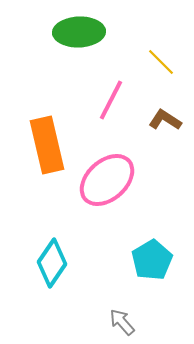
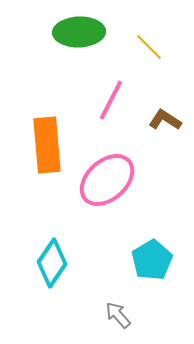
yellow line: moved 12 px left, 15 px up
orange rectangle: rotated 8 degrees clockwise
gray arrow: moved 4 px left, 7 px up
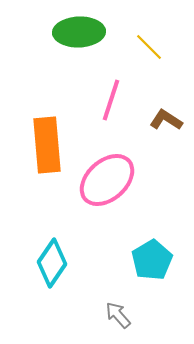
pink line: rotated 9 degrees counterclockwise
brown L-shape: moved 1 px right
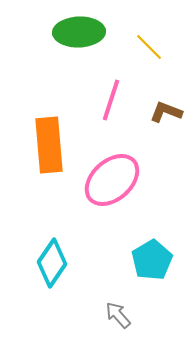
brown L-shape: moved 8 px up; rotated 12 degrees counterclockwise
orange rectangle: moved 2 px right
pink ellipse: moved 5 px right
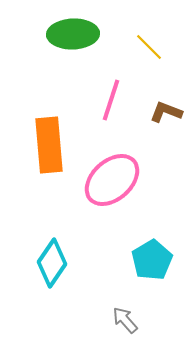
green ellipse: moved 6 px left, 2 px down
gray arrow: moved 7 px right, 5 px down
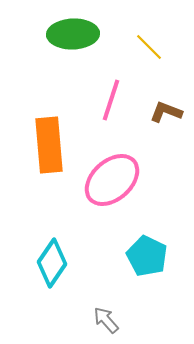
cyan pentagon: moved 5 px left, 4 px up; rotated 15 degrees counterclockwise
gray arrow: moved 19 px left
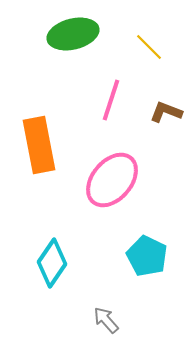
green ellipse: rotated 12 degrees counterclockwise
orange rectangle: moved 10 px left; rotated 6 degrees counterclockwise
pink ellipse: rotated 8 degrees counterclockwise
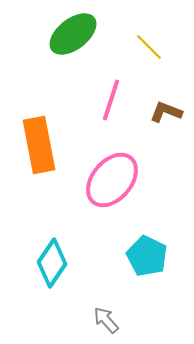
green ellipse: rotated 24 degrees counterclockwise
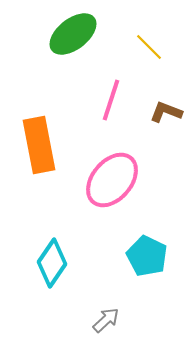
gray arrow: rotated 88 degrees clockwise
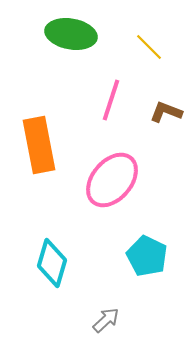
green ellipse: moved 2 px left; rotated 48 degrees clockwise
cyan diamond: rotated 18 degrees counterclockwise
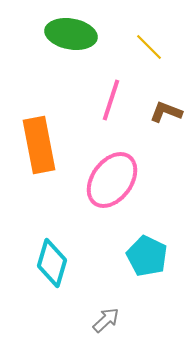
pink ellipse: rotated 4 degrees counterclockwise
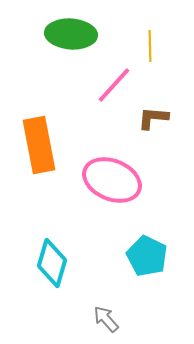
green ellipse: rotated 6 degrees counterclockwise
yellow line: moved 1 px right, 1 px up; rotated 44 degrees clockwise
pink line: moved 3 px right, 15 px up; rotated 24 degrees clockwise
brown L-shape: moved 13 px left, 6 px down; rotated 16 degrees counterclockwise
pink ellipse: rotated 76 degrees clockwise
gray arrow: moved 1 px up; rotated 88 degrees counterclockwise
